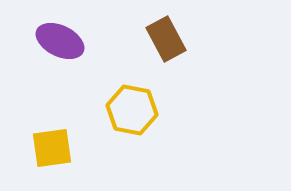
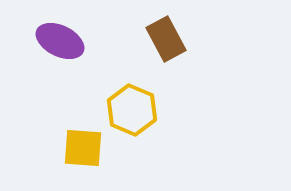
yellow hexagon: rotated 12 degrees clockwise
yellow square: moved 31 px right; rotated 12 degrees clockwise
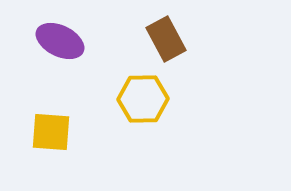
yellow hexagon: moved 11 px right, 11 px up; rotated 24 degrees counterclockwise
yellow square: moved 32 px left, 16 px up
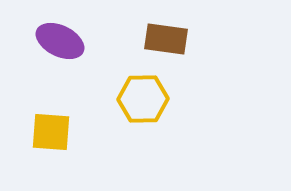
brown rectangle: rotated 54 degrees counterclockwise
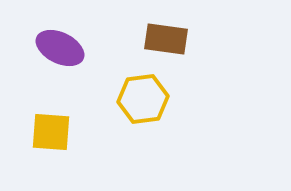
purple ellipse: moved 7 px down
yellow hexagon: rotated 6 degrees counterclockwise
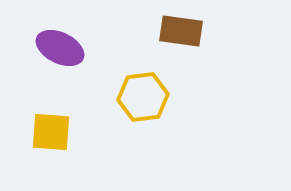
brown rectangle: moved 15 px right, 8 px up
yellow hexagon: moved 2 px up
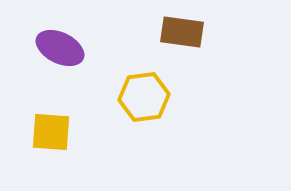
brown rectangle: moved 1 px right, 1 px down
yellow hexagon: moved 1 px right
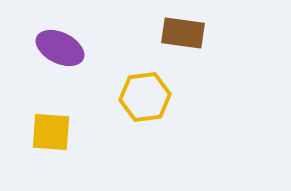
brown rectangle: moved 1 px right, 1 px down
yellow hexagon: moved 1 px right
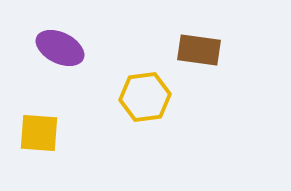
brown rectangle: moved 16 px right, 17 px down
yellow square: moved 12 px left, 1 px down
